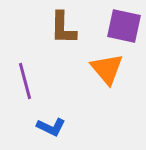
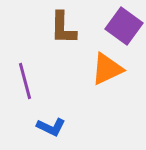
purple square: rotated 24 degrees clockwise
orange triangle: rotated 45 degrees clockwise
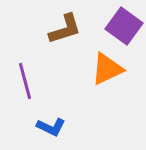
brown L-shape: moved 2 px right, 1 px down; rotated 108 degrees counterclockwise
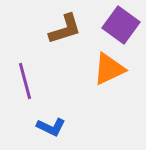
purple square: moved 3 px left, 1 px up
orange triangle: moved 2 px right
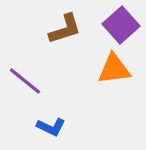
purple square: rotated 12 degrees clockwise
orange triangle: moved 5 px right; rotated 18 degrees clockwise
purple line: rotated 36 degrees counterclockwise
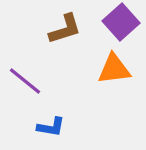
purple square: moved 3 px up
blue L-shape: rotated 16 degrees counterclockwise
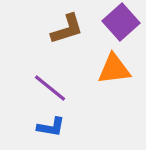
brown L-shape: moved 2 px right
purple line: moved 25 px right, 7 px down
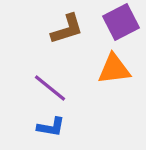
purple square: rotated 15 degrees clockwise
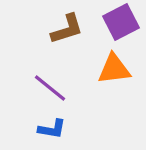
blue L-shape: moved 1 px right, 2 px down
